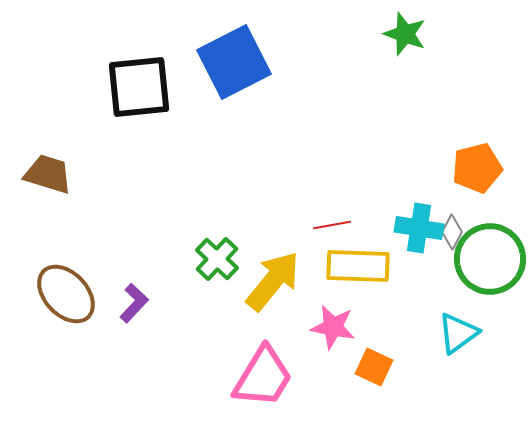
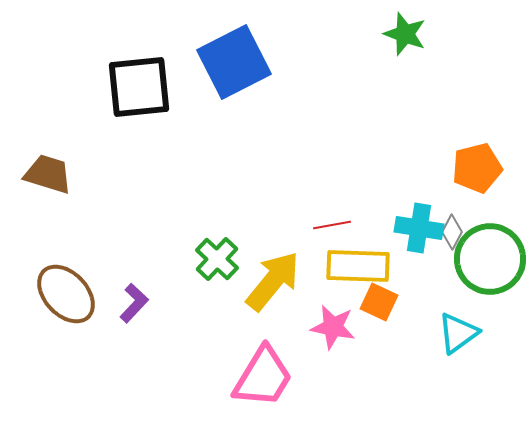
orange square: moved 5 px right, 65 px up
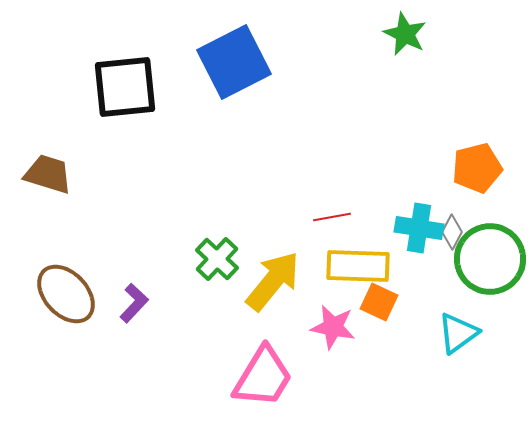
green star: rotated 6 degrees clockwise
black square: moved 14 px left
red line: moved 8 px up
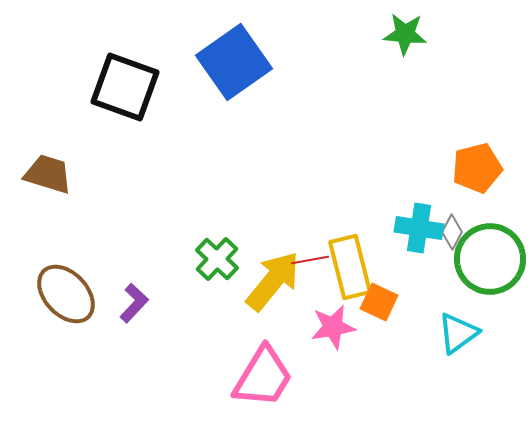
green star: rotated 21 degrees counterclockwise
blue square: rotated 8 degrees counterclockwise
black square: rotated 26 degrees clockwise
red line: moved 22 px left, 43 px down
yellow rectangle: moved 8 px left, 1 px down; rotated 74 degrees clockwise
pink star: rotated 21 degrees counterclockwise
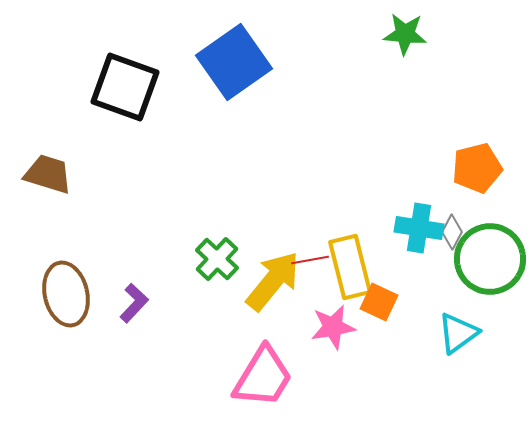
brown ellipse: rotated 30 degrees clockwise
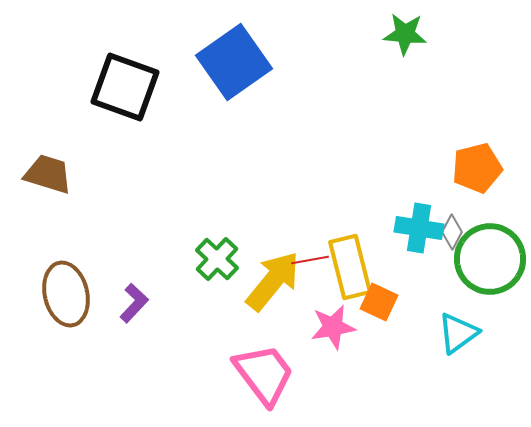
pink trapezoid: moved 1 px right, 3 px up; rotated 68 degrees counterclockwise
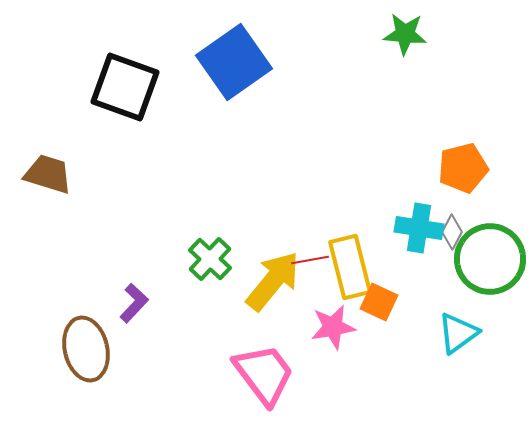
orange pentagon: moved 14 px left
green cross: moved 7 px left
brown ellipse: moved 20 px right, 55 px down
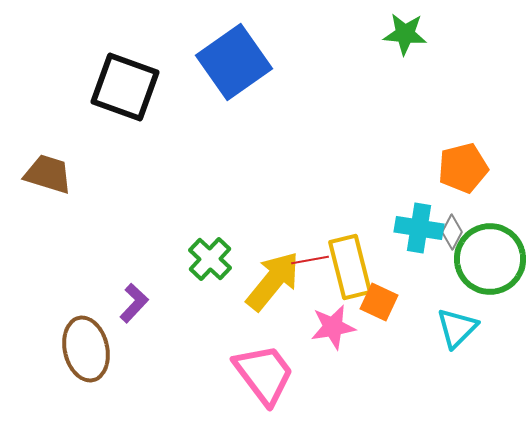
cyan triangle: moved 1 px left, 5 px up; rotated 9 degrees counterclockwise
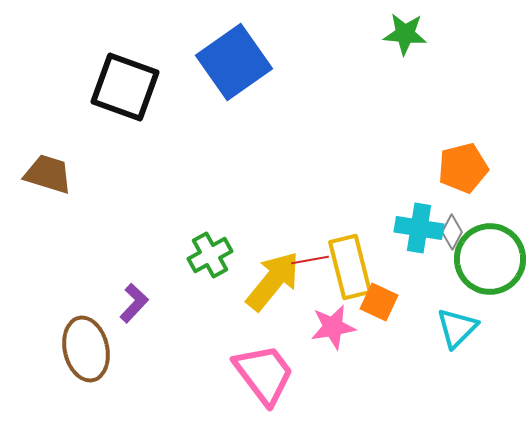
green cross: moved 4 px up; rotated 18 degrees clockwise
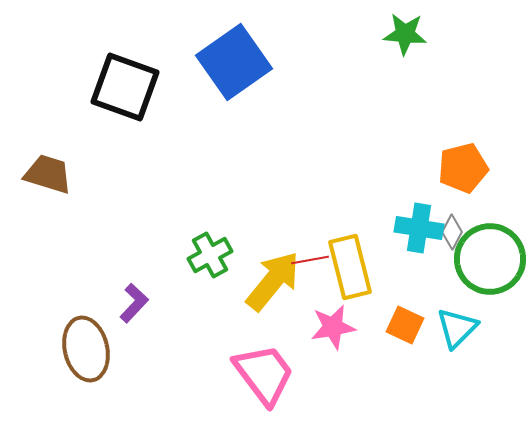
orange square: moved 26 px right, 23 px down
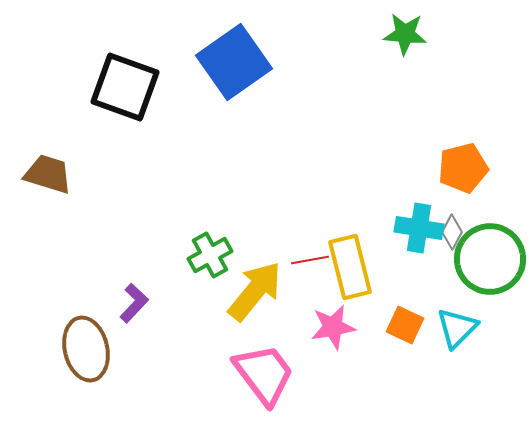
yellow arrow: moved 18 px left, 10 px down
